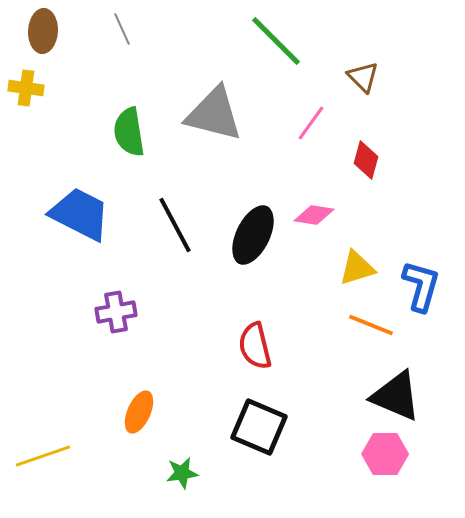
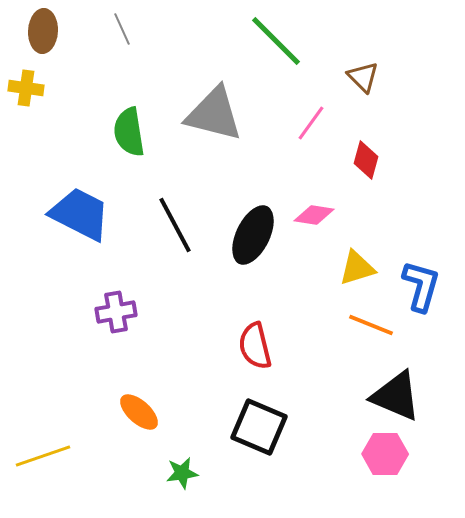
orange ellipse: rotated 72 degrees counterclockwise
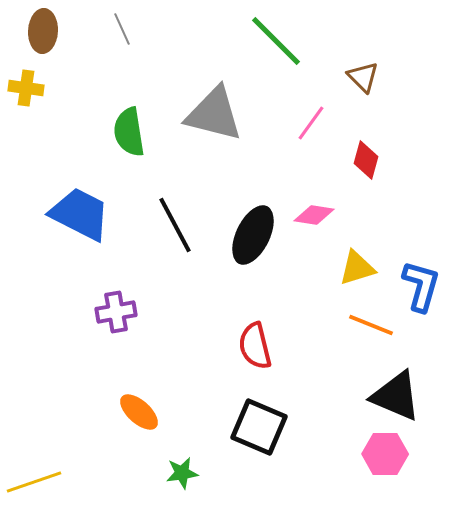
yellow line: moved 9 px left, 26 px down
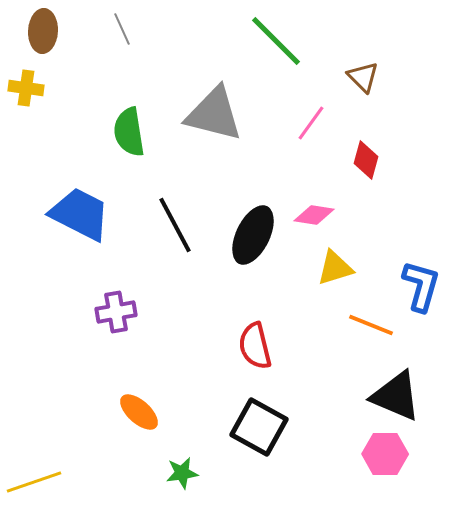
yellow triangle: moved 22 px left
black square: rotated 6 degrees clockwise
